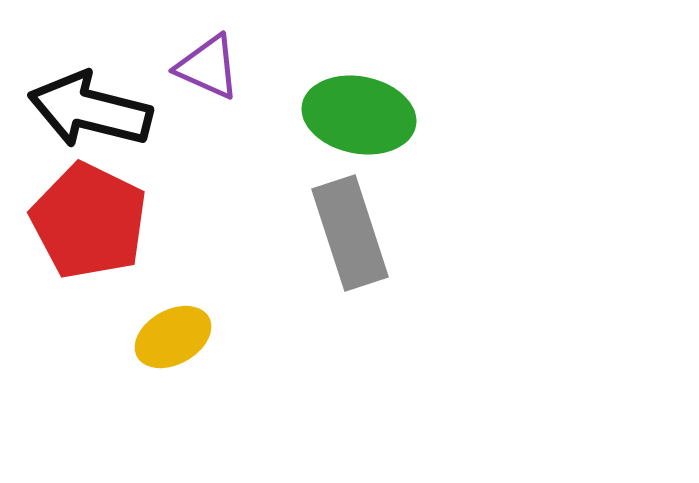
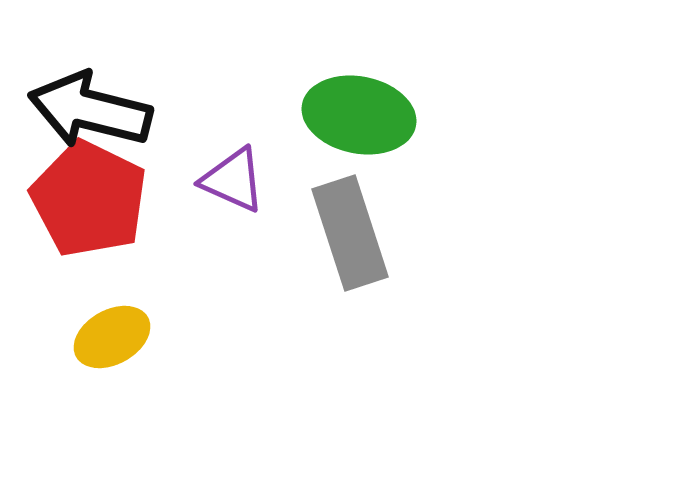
purple triangle: moved 25 px right, 113 px down
red pentagon: moved 22 px up
yellow ellipse: moved 61 px left
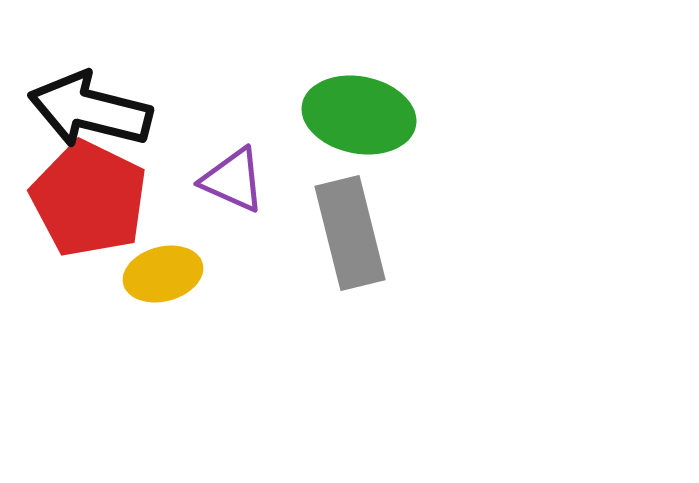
gray rectangle: rotated 4 degrees clockwise
yellow ellipse: moved 51 px right, 63 px up; rotated 14 degrees clockwise
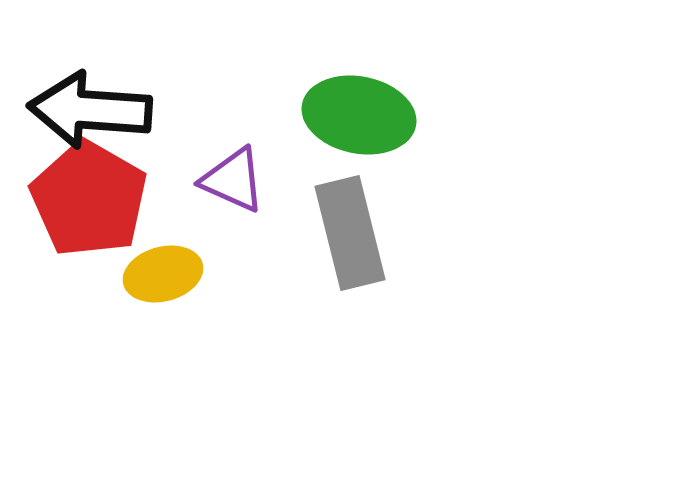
black arrow: rotated 10 degrees counterclockwise
red pentagon: rotated 4 degrees clockwise
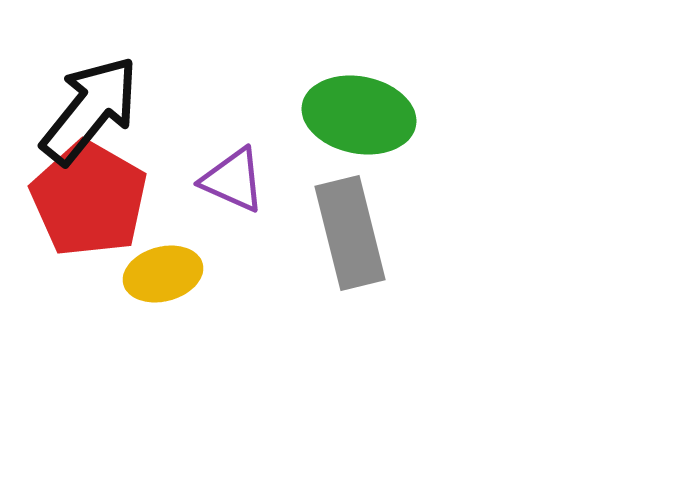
black arrow: rotated 125 degrees clockwise
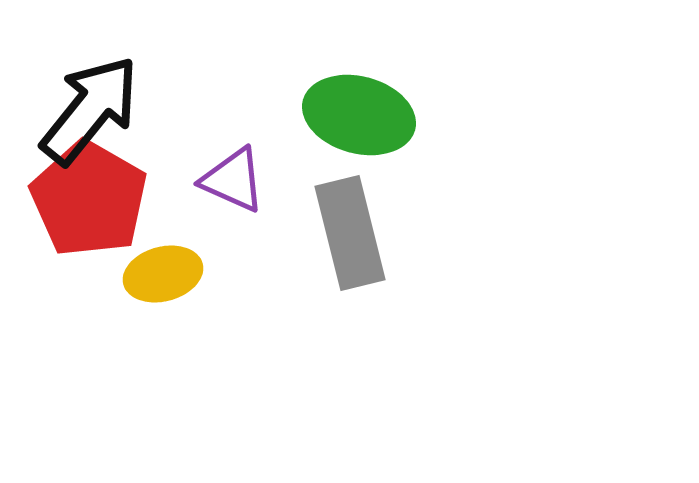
green ellipse: rotated 4 degrees clockwise
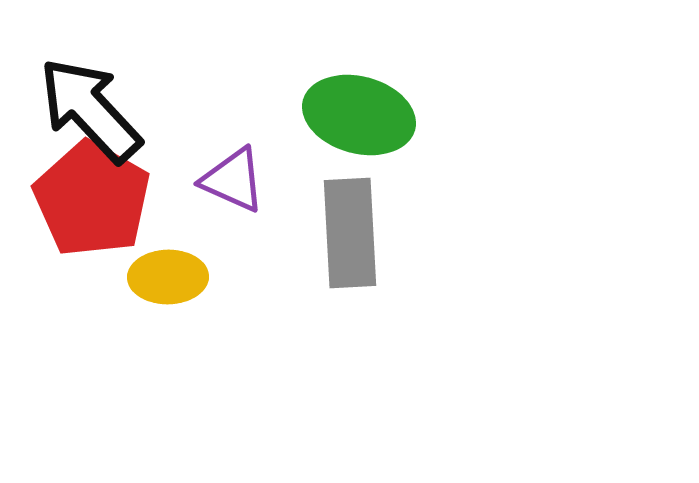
black arrow: rotated 82 degrees counterclockwise
red pentagon: moved 3 px right
gray rectangle: rotated 11 degrees clockwise
yellow ellipse: moved 5 px right, 3 px down; rotated 14 degrees clockwise
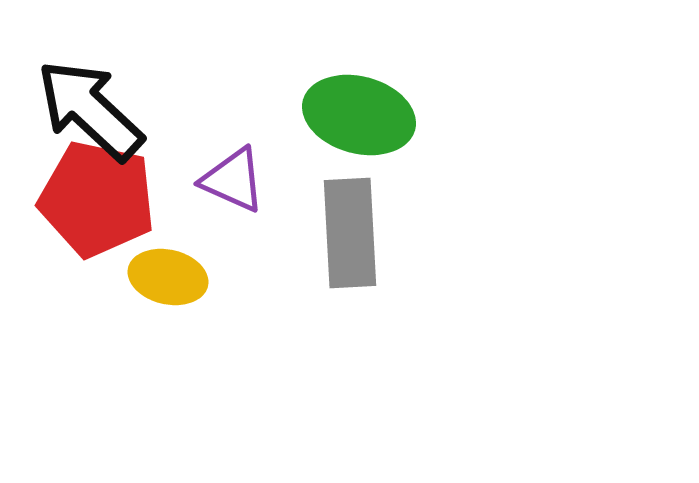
black arrow: rotated 4 degrees counterclockwise
red pentagon: moved 5 px right; rotated 18 degrees counterclockwise
yellow ellipse: rotated 14 degrees clockwise
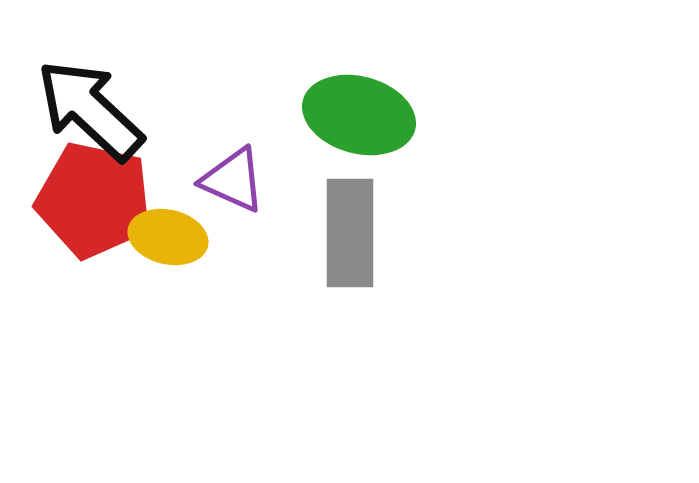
red pentagon: moved 3 px left, 1 px down
gray rectangle: rotated 3 degrees clockwise
yellow ellipse: moved 40 px up
